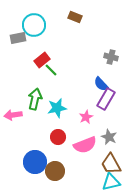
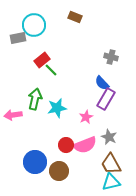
blue semicircle: moved 1 px right, 1 px up
red circle: moved 8 px right, 8 px down
brown circle: moved 4 px right
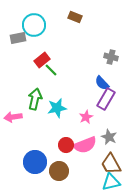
pink arrow: moved 2 px down
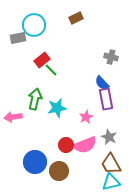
brown rectangle: moved 1 px right, 1 px down; rotated 48 degrees counterclockwise
purple rectangle: rotated 40 degrees counterclockwise
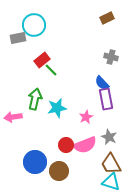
brown rectangle: moved 31 px right
cyan triangle: rotated 30 degrees clockwise
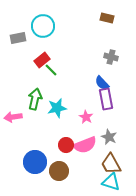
brown rectangle: rotated 40 degrees clockwise
cyan circle: moved 9 px right, 1 px down
pink star: rotated 16 degrees counterclockwise
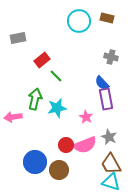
cyan circle: moved 36 px right, 5 px up
green line: moved 5 px right, 6 px down
brown circle: moved 1 px up
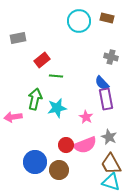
green line: rotated 40 degrees counterclockwise
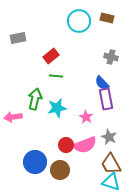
red rectangle: moved 9 px right, 4 px up
brown circle: moved 1 px right
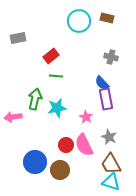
pink semicircle: moved 1 px left; rotated 85 degrees clockwise
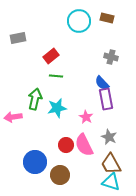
brown circle: moved 5 px down
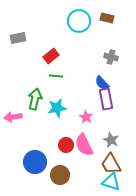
gray star: moved 2 px right, 3 px down
